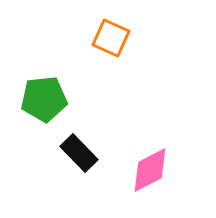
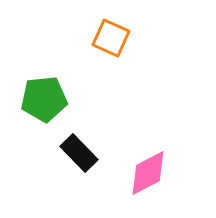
pink diamond: moved 2 px left, 3 px down
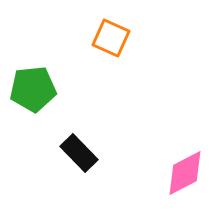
green pentagon: moved 11 px left, 10 px up
pink diamond: moved 37 px right
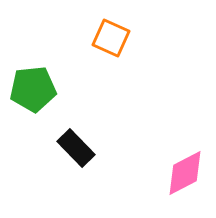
black rectangle: moved 3 px left, 5 px up
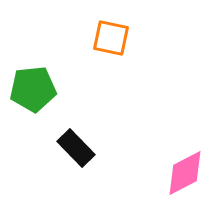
orange square: rotated 12 degrees counterclockwise
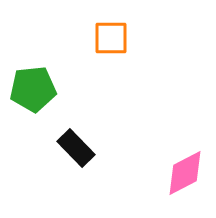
orange square: rotated 12 degrees counterclockwise
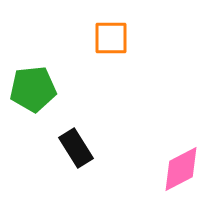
black rectangle: rotated 12 degrees clockwise
pink diamond: moved 4 px left, 4 px up
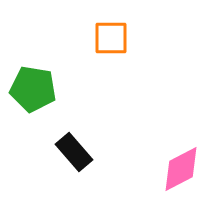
green pentagon: rotated 15 degrees clockwise
black rectangle: moved 2 px left, 4 px down; rotated 9 degrees counterclockwise
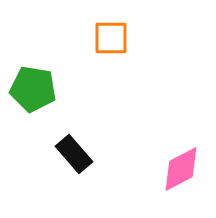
black rectangle: moved 2 px down
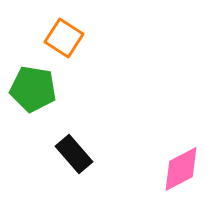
orange square: moved 47 px left; rotated 33 degrees clockwise
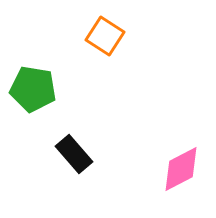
orange square: moved 41 px right, 2 px up
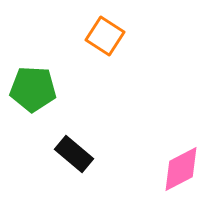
green pentagon: rotated 6 degrees counterclockwise
black rectangle: rotated 9 degrees counterclockwise
